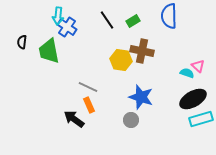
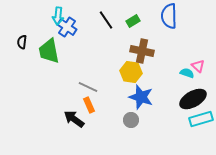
black line: moved 1 px left
yellow hexagon: moved 10 px right, 12 px down
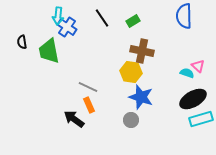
blue semicircle: moved 15 px right
black line: moved 4 px left, 2 px up
black semicircle: rotated 16 degrees counterclockwise
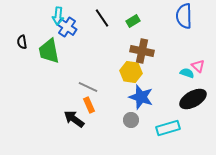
cyan rectangle: moved 33 px left, 9 px down
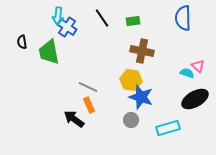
blue semicircle: moved 1 px left, 2 px down
green rectangle: rotated 24 degrees clockwise
green trapezoid: moved 1 px down
yellow hexagon: moved 8 px down
black ellipse: moved 2 px right
